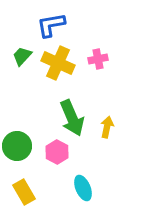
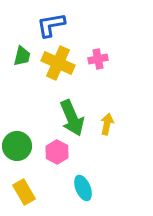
green trapezoid: rotated 150 degrees clockwise
yellow arrow: moved 3 px up
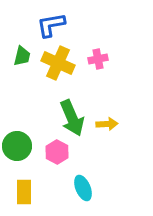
yellow arrow: rotated 75 degrees clockwise
yellow rectangle: rotated 30 degrees clockwise
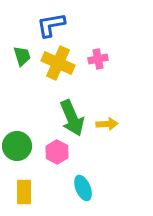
green trapezoid: rotated 30 degrees counterclockwise
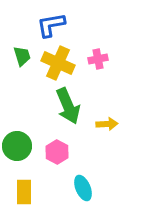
green arrow: moved 4 px left, 12 px up
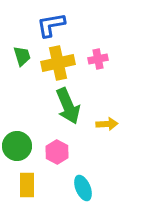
yellow cross: rotated 36 degrees counterclockwise
yellow rectangle: moved 3 px right, 7 px up
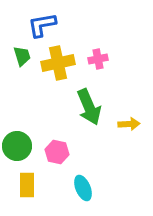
blue L-shape: moved 9 px left
green arrow: moved 21 px right, 1 px down
yellow arrow: moved 22 px right
pink hexagon: rotated 15 degrees counterclockwise
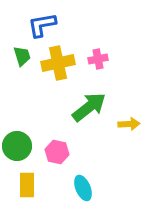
green arrow: rotated 105 degrees counterclockwise
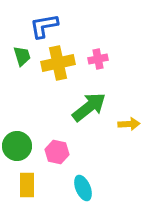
blue L-shape: moved 2 px right, 1 px down
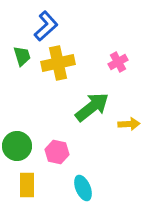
blue L-shape: moved 2 px right; rotated 148 degrees clockwise
pink cross: moved 20 px right, 3 px down; rotated 18 degrees counterclockwise
green arrow: moved 3 px right
